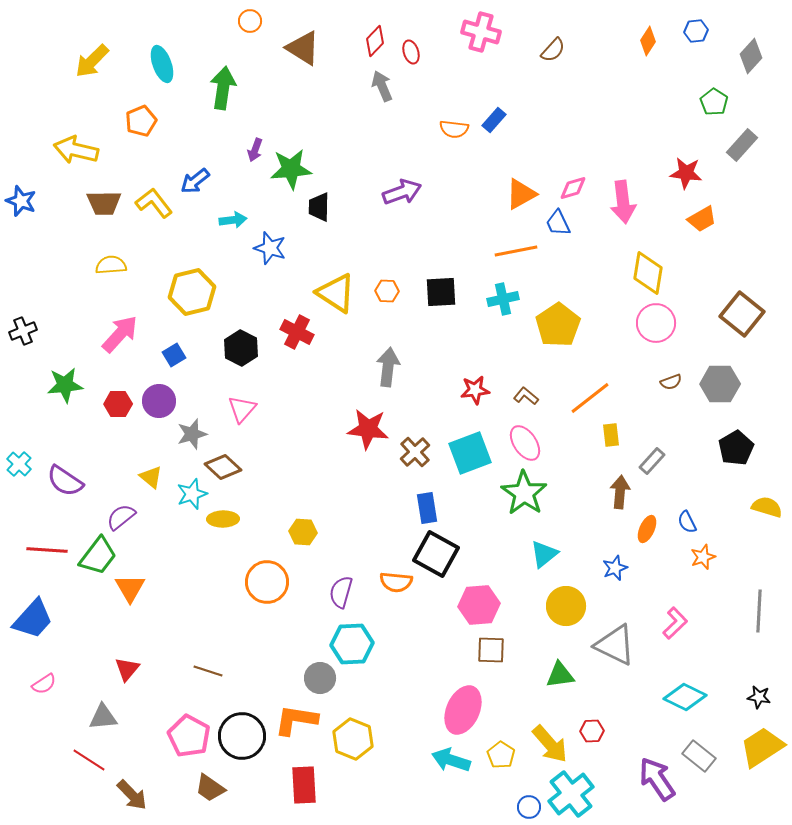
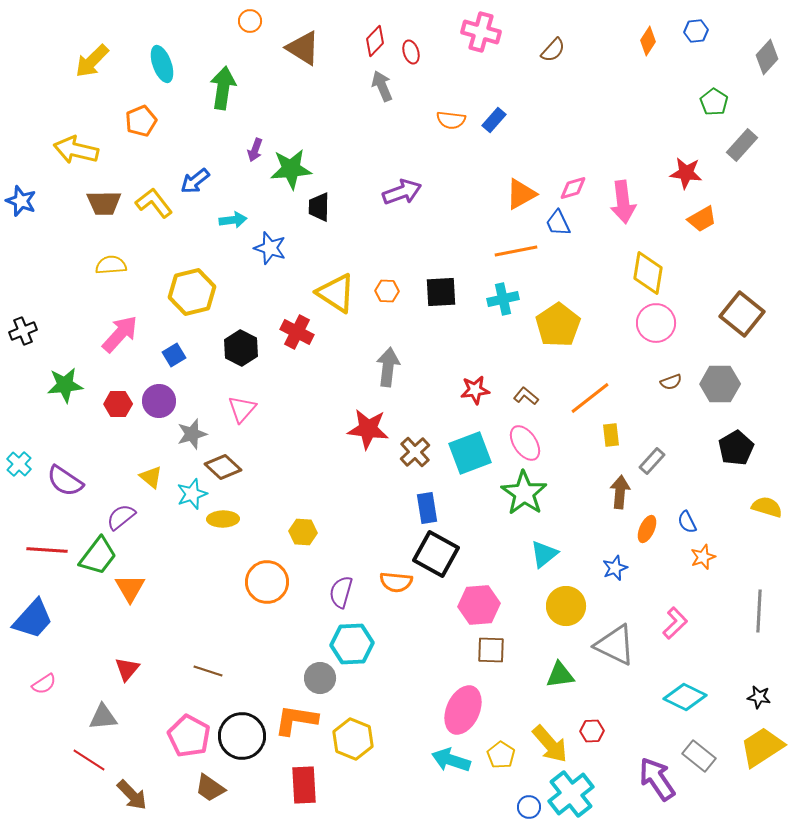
gray diamond at (751, 56): moved 16 px right, 1 px down
orange semicircle at (454, 129): moved 3 px left, 9 px up
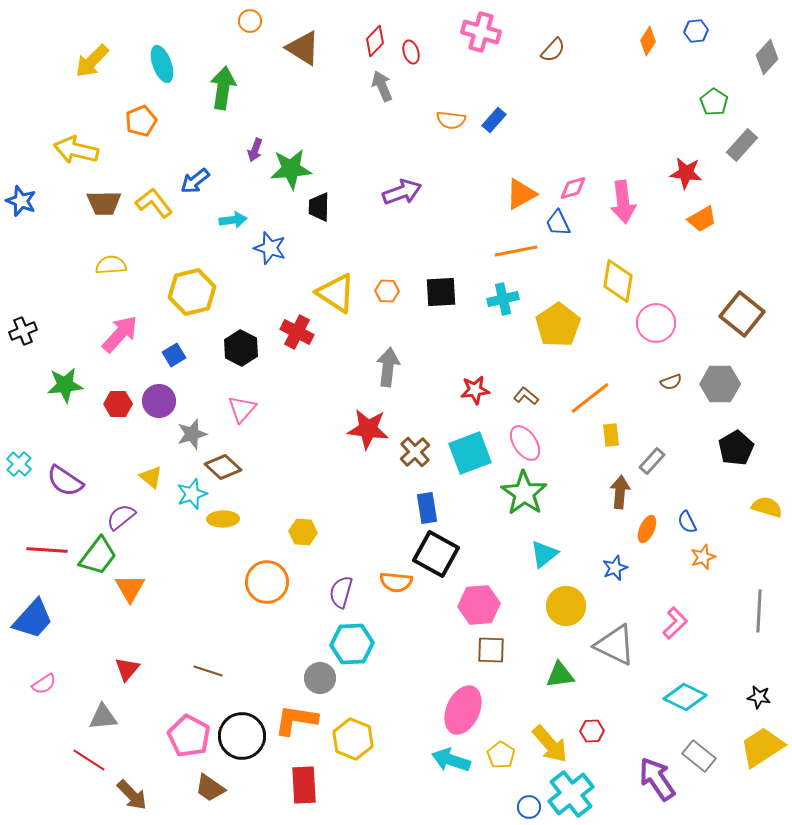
yellow diamond at (648, 273): moved 30 px left, 8 px down
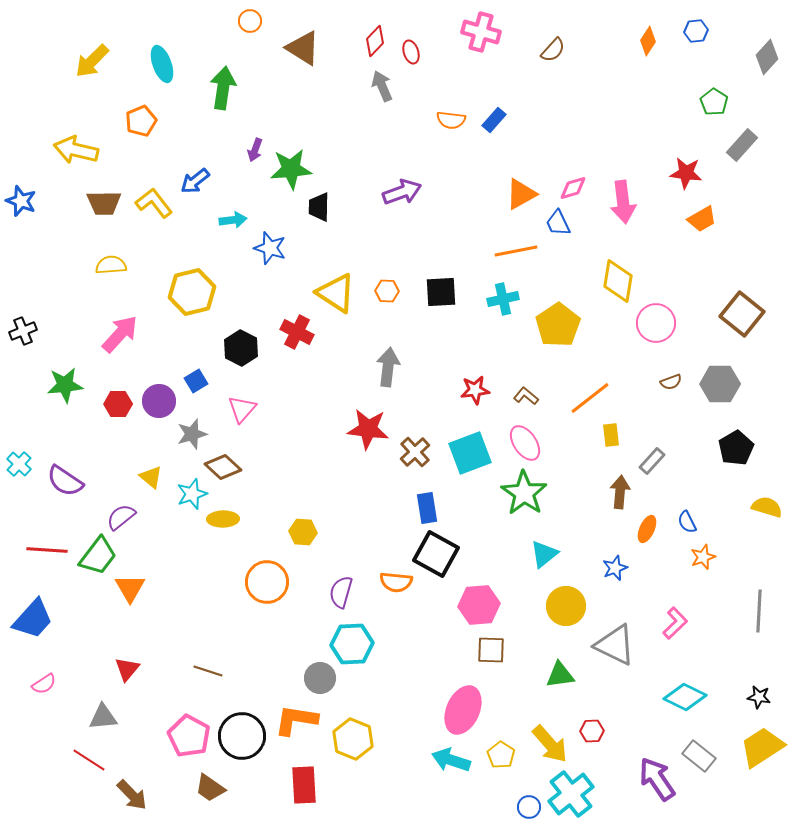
blue square at (174, 355): moved 22 px right, 26 px down
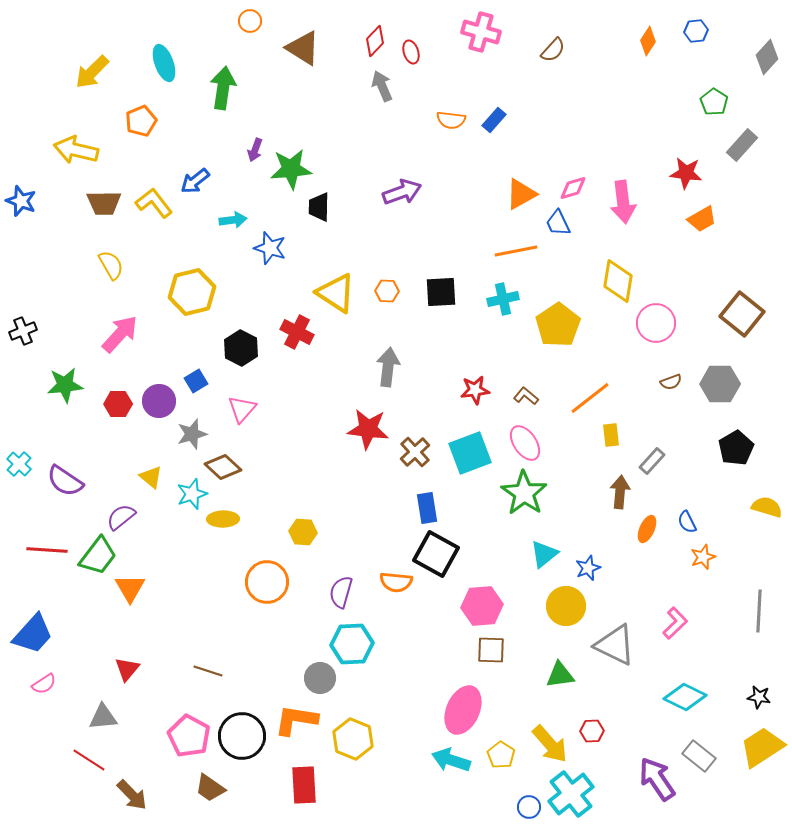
yellow arrow at (92, 61): moved 11 px down
cyan ellipse at (162, 64): moved 2 px right, 1 px up
yellow semicircle at (111, 265): rotated 64 degrees clockwise
blue star at (615, 568): moved 27 px left
pink hexagon at (479, 605): moved 3 px right, 1 px down
blue trapezoid at (33, 619): moved 15 px down
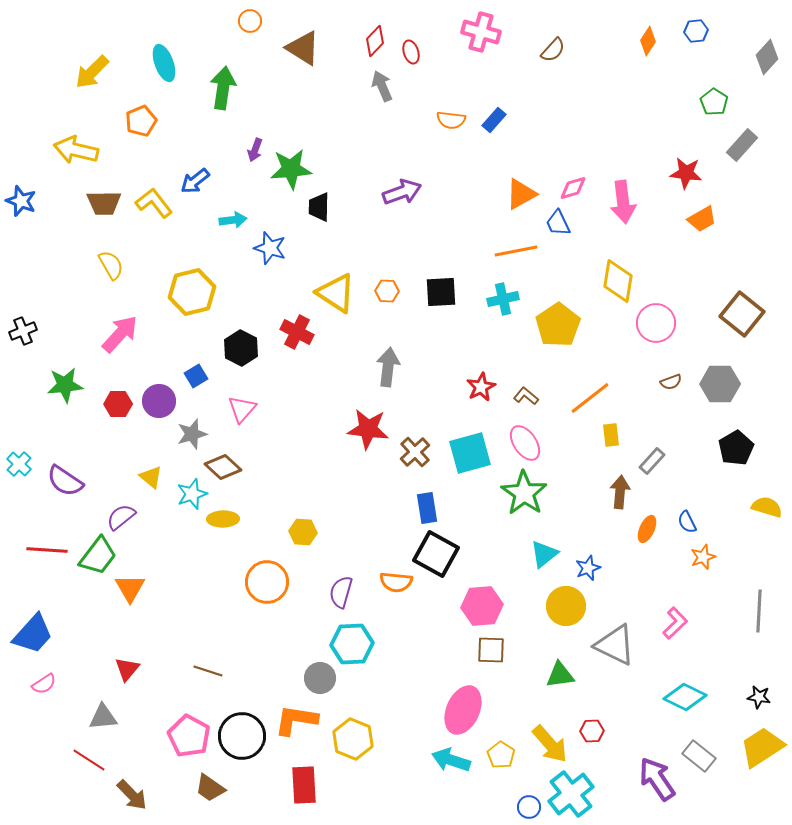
blue square at (196, 381): moved 5 px up
red star at (475, 390): moved 6 px right, 3 px up; rotated 20 degrees counterclockwise
cyan square at (470, 453): rotated 6 degrees clockwise
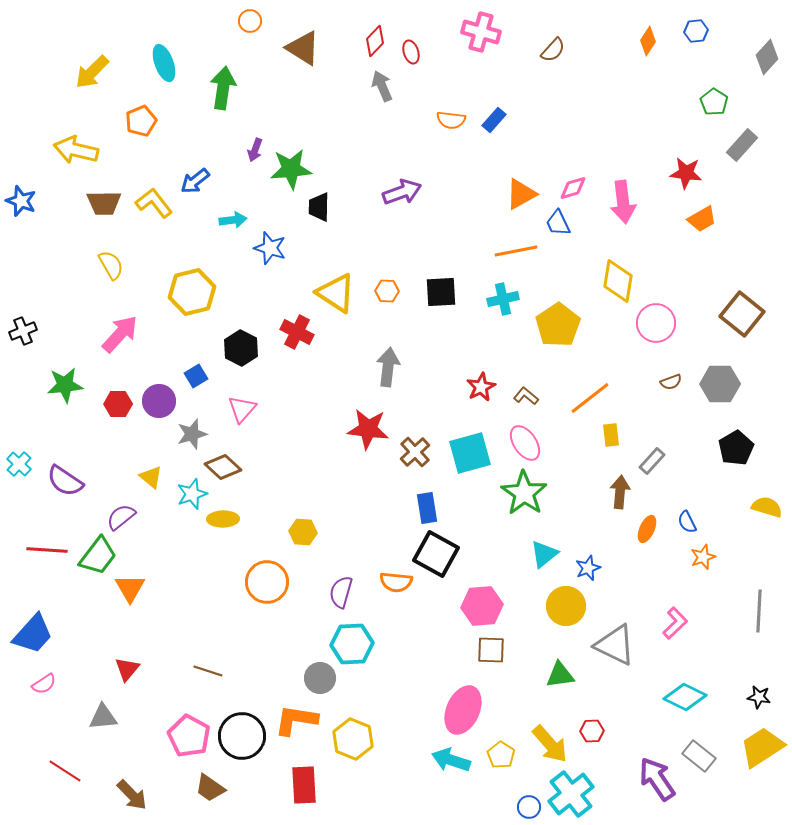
red line at (89, 760): moved 24 px left, 11 px down
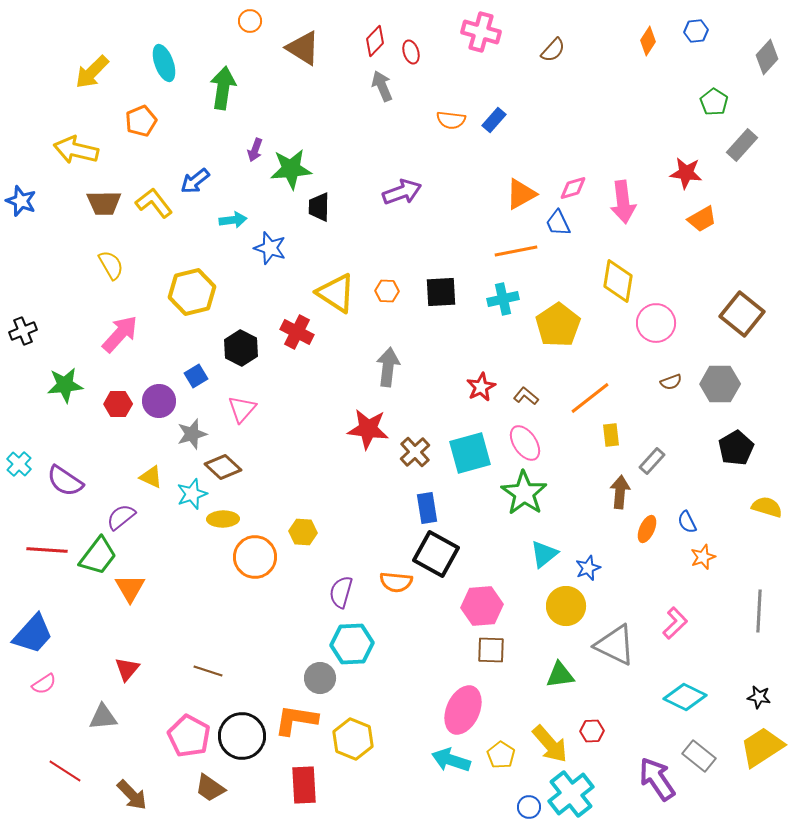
yellow triangle at (151, 477): rotated 15 degrees counterclockwise
orange circle at (267, 582): moved 12 px left, 25 px up
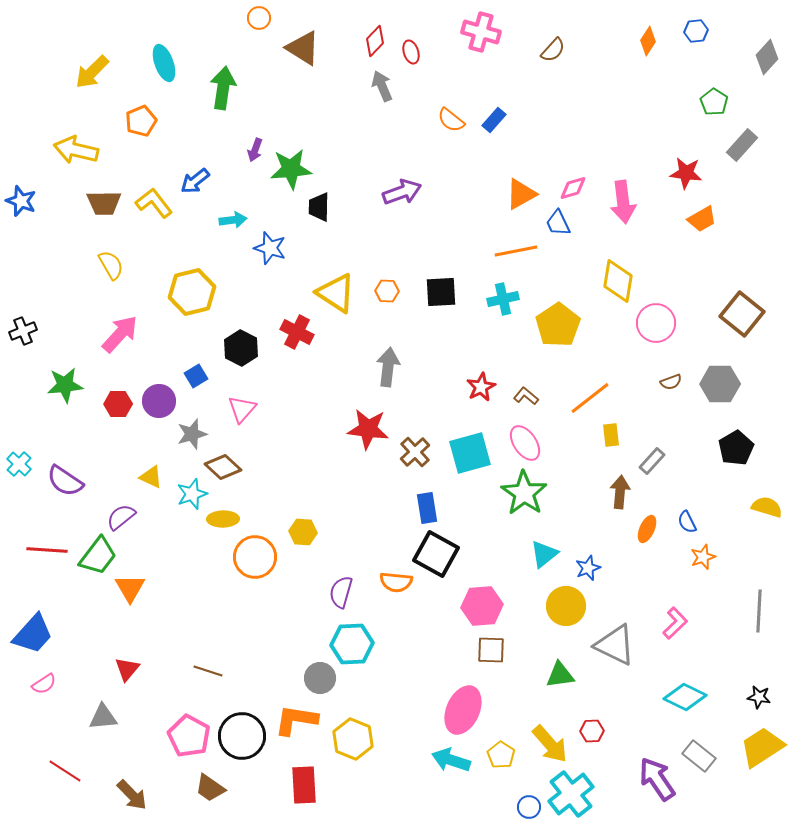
orange circle at (250, 21): moved 9 px right, 3 px up
orange semicircle at (451, 120): rotated 32 degrees clockwise
